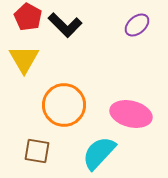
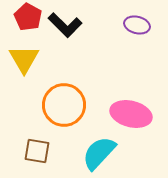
purple ellipse: rotated 55 degrees clockwise
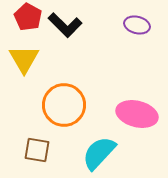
pink ellipse: moved 6 px right
brown square: moved 1 px up
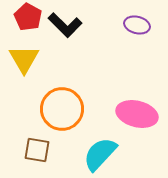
orange circle: moved 2 px left, 4 px down
cyan semicircle: moved 1 px right, 1 px down
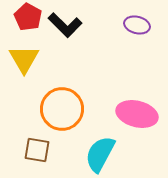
cyan semicircle: rotated 15 degrees counterclockwise
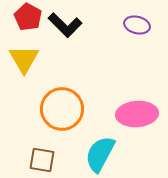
pink ellipse: rotated 18 degrees counterclockwise
brown square: moved 5 px right, 10 px down
